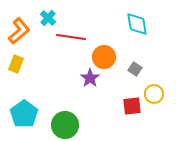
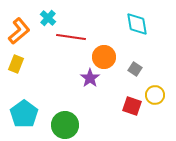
yellow circle: moved 1 px right, 1 px down
red square: rotated 24 degrees clockwise
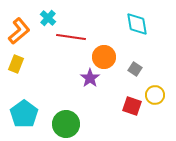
green circle: moved 1 px right, 1 px up
